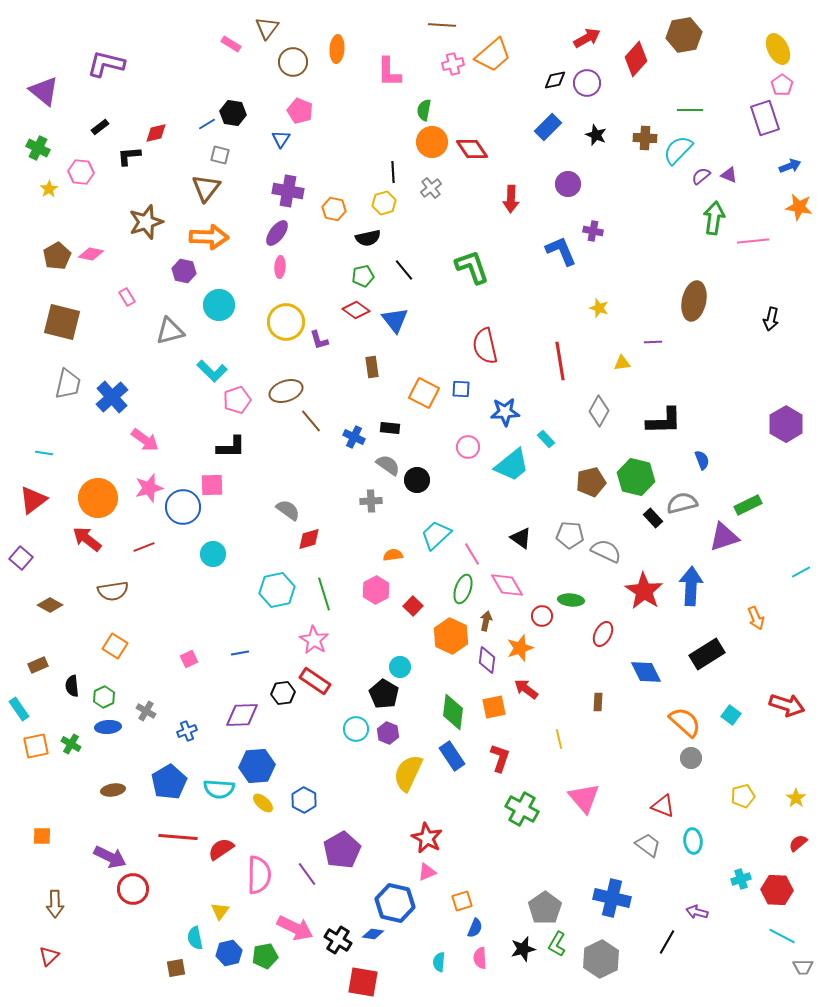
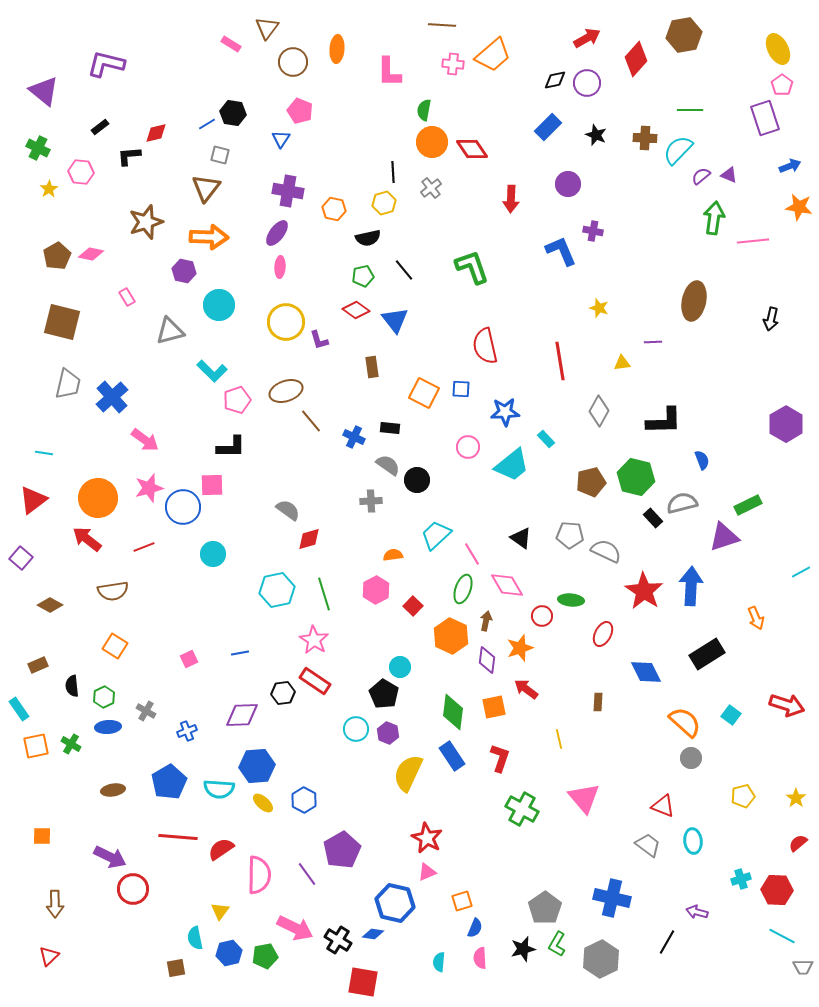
pink cross at (453, 64): rotated 20 degrees clockwise
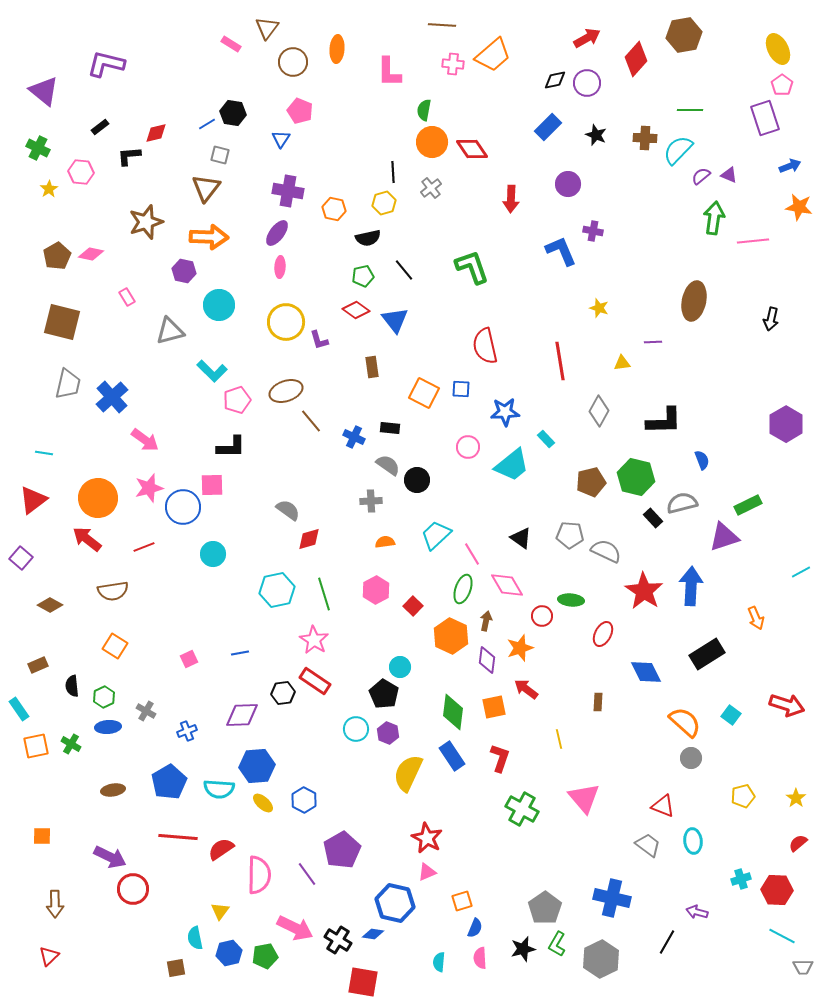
orange semicircle at (393, 555): moved 8 px left, 13 px up
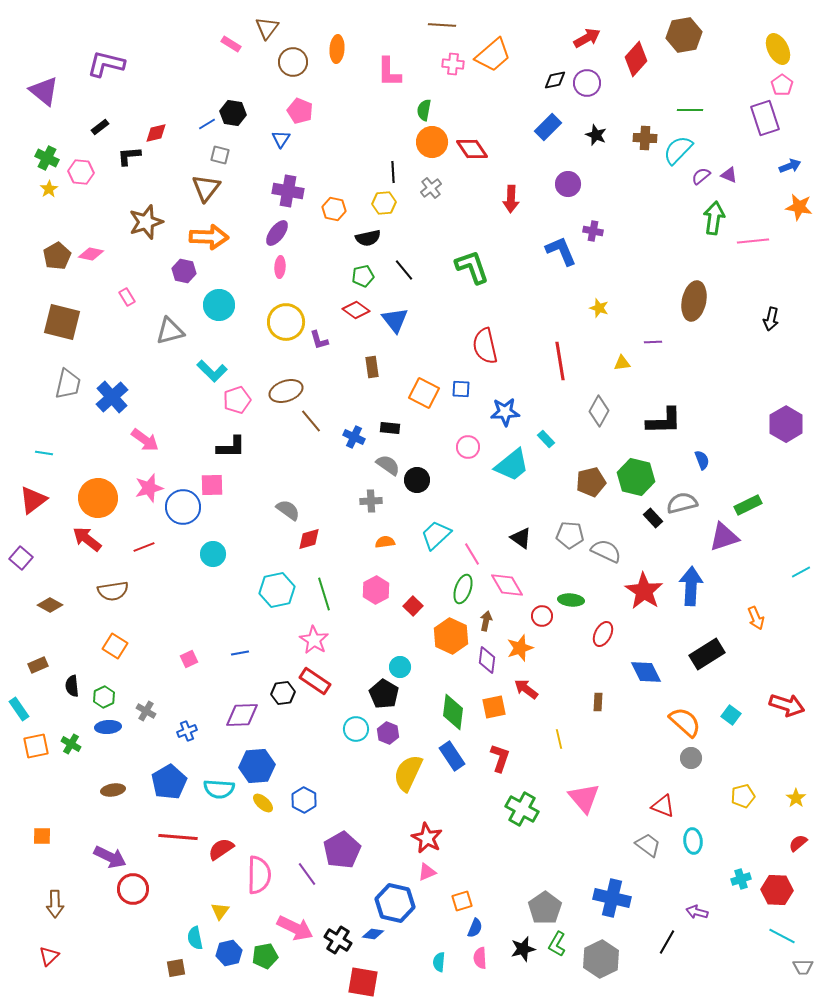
green cross at (38, 148): moved 9 px right, 10 px down
yellow hexagon at (384, 203): rotated 10 degrees clockwise
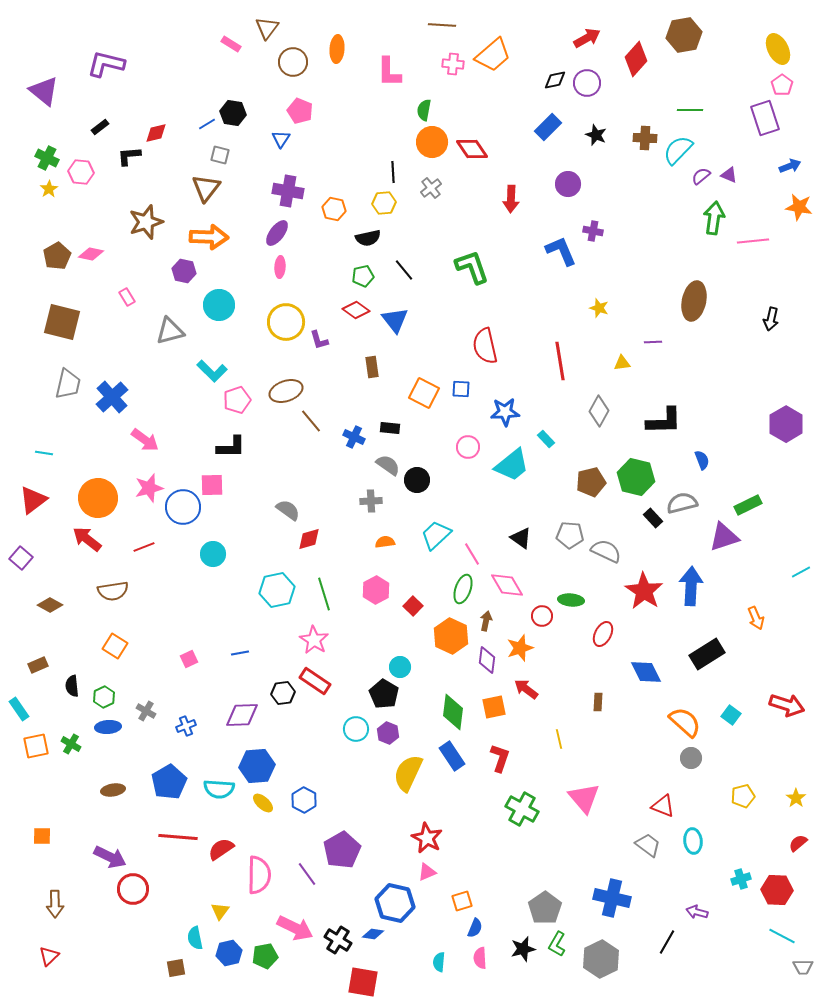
blue cross at (187, 731): moved 1 px left, 5 px up
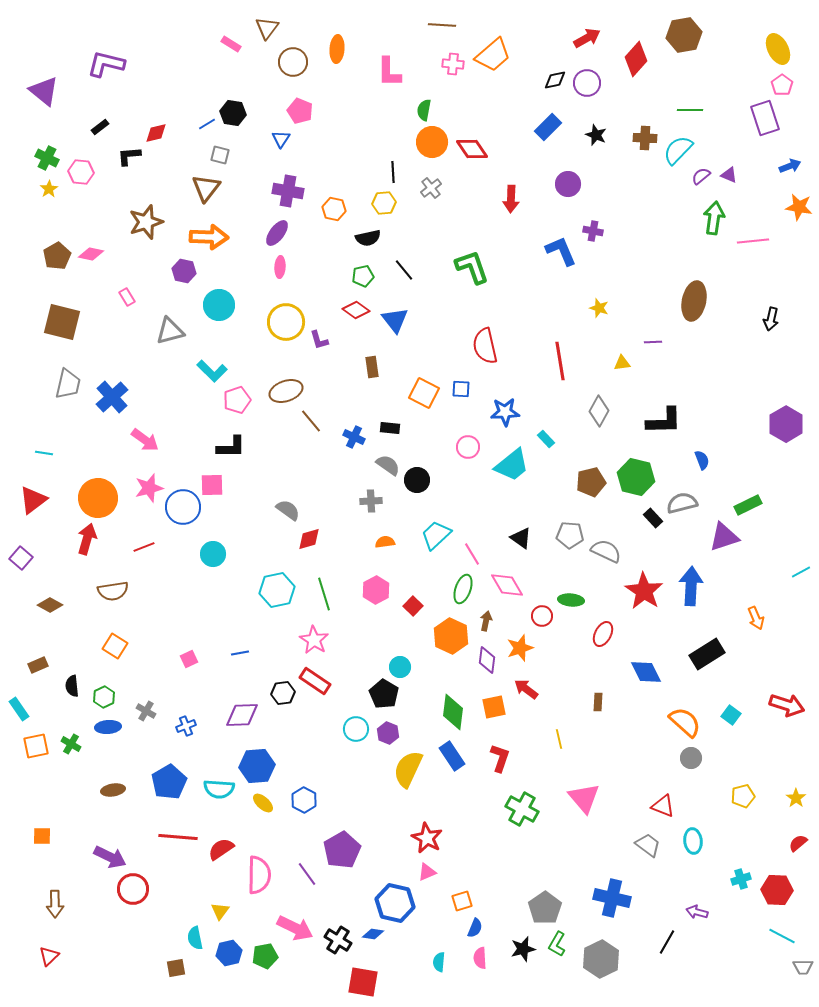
red arrow at (87, 539): rotated 68 degrees clockwise
yellow semicircle at (408, 773): moved 4 px up
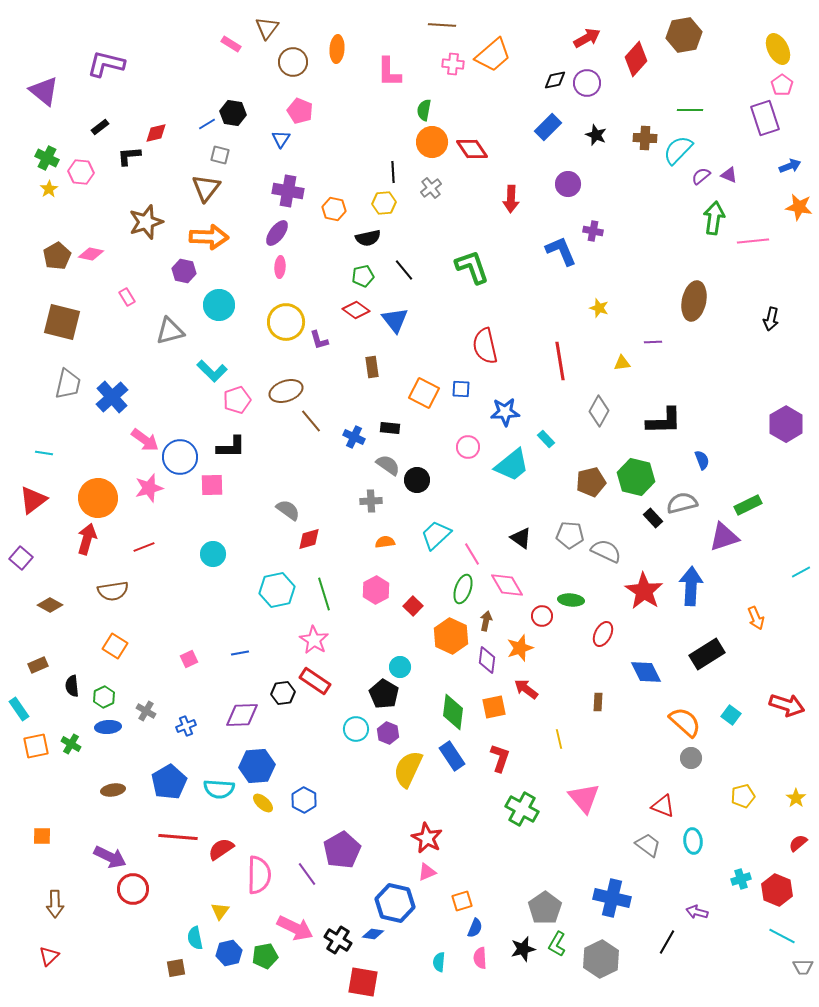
blue circle at (183, 507): moved 3 px left, 50 px up
red hexagon at (777, 890): rotated 20 degrees clockwise
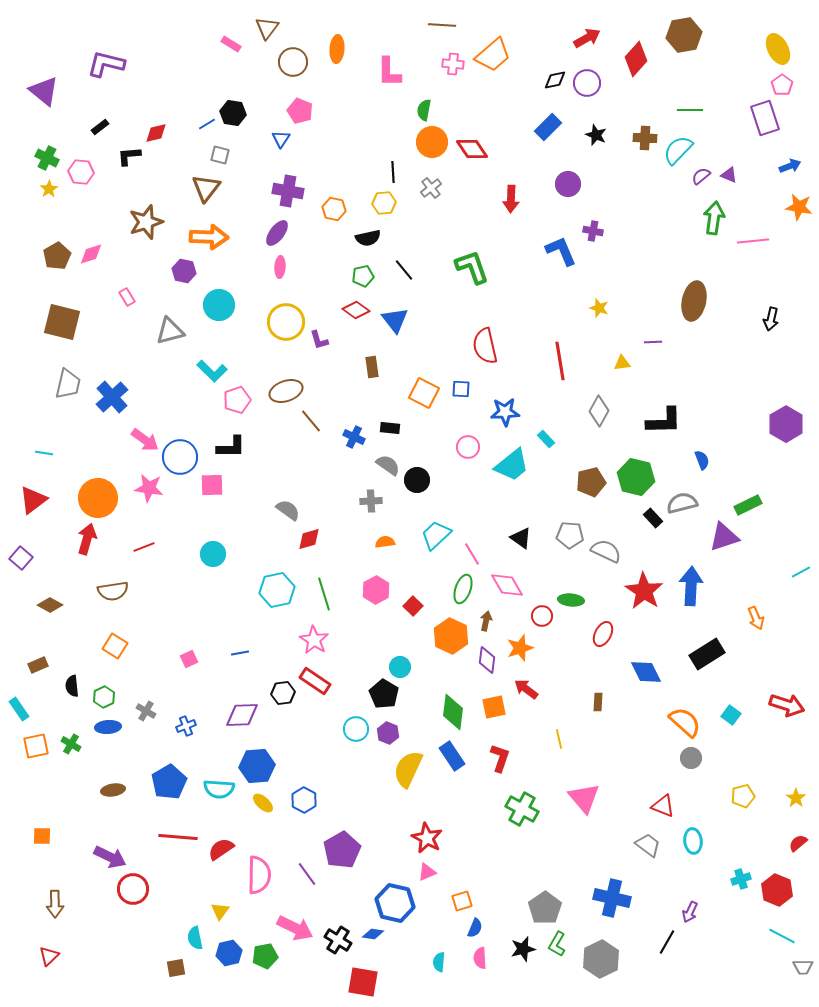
pink diamond at (91, 254): rotated 30 degrees counterclockwise
pink star at (149, 488): rotated 24 degrees clockwise
purple arrow at (697, 912): moved 7 px left; rotated 80 degrees counterclockwise
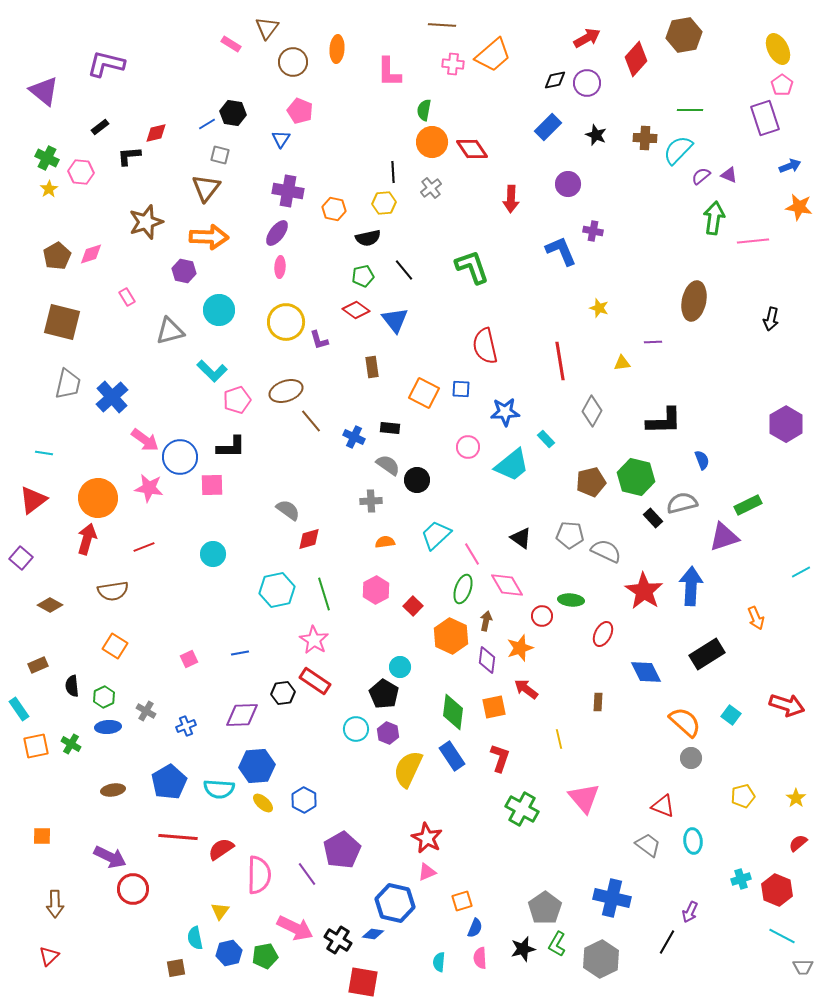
cyan circle at (219, 305): moved 5 px down
gray diamond at (599, 411): moved 7 px left
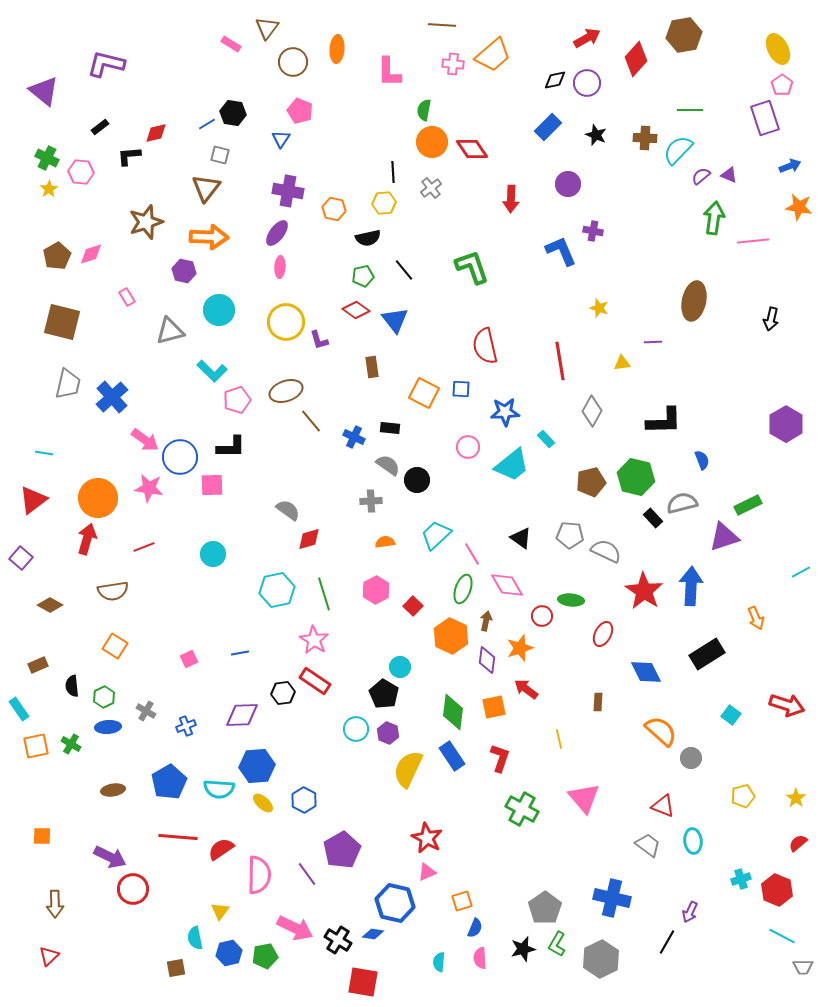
orange semicircle at (685, 722): moved 24 px left, 9 px down
